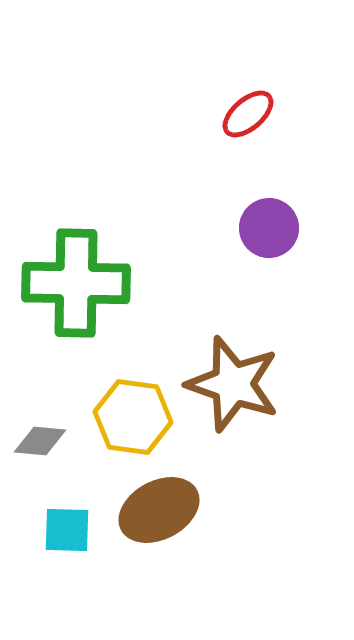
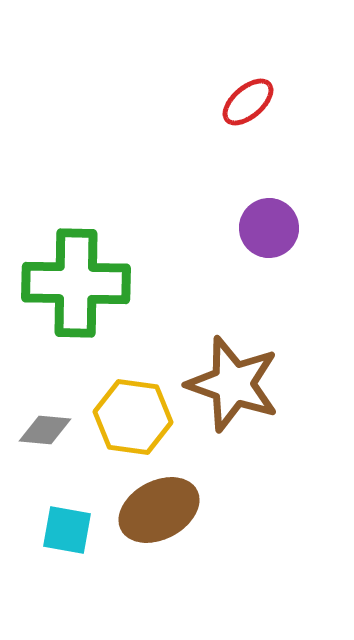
red ellipse: moved 12 px up
gray diamond: moved 5 px right, 11 px up
cyan square: rotated 8 degrees clockwise
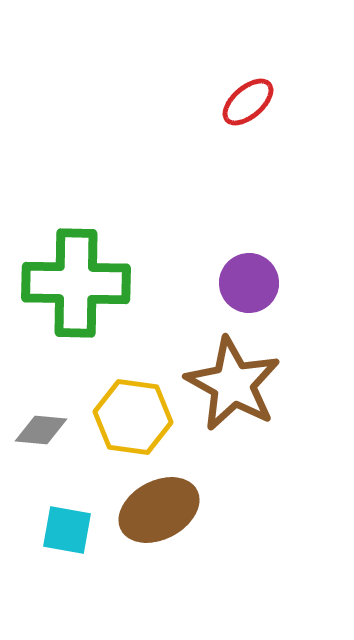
purple circle: moved 20 px left, 55 px down
brown star: rotated 10 degrees clockwise
gray diamond: moved 4 px left
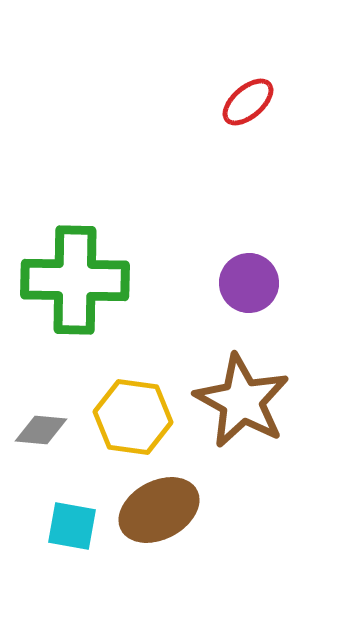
green cross: moved 1 px left, 3 px up
brown star: moved 9 px right, 17 px down
cyan square: moved 5 px right, 4 px up
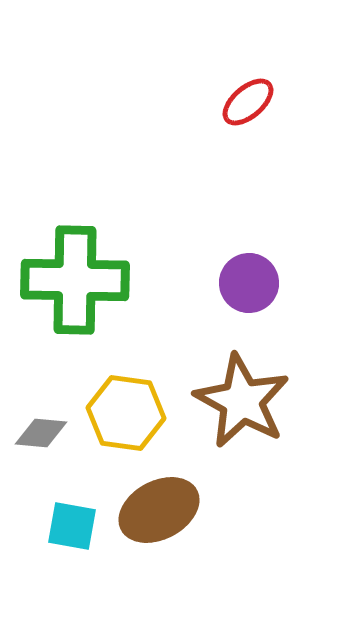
yellow hexagon: moved 7 px left, 4 px up
gray diamond: moved 3 px down
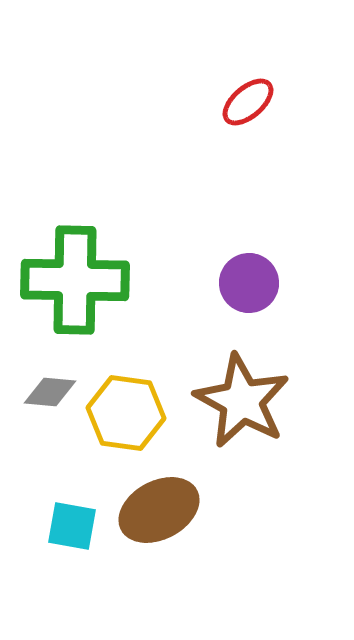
gray diamond: moved 9 px right, 41 px up
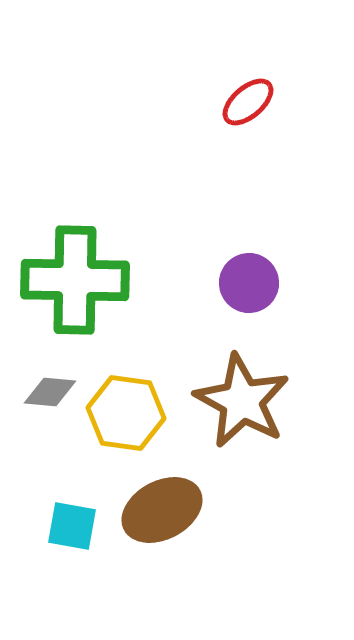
brown ellipse: moved 3 px right
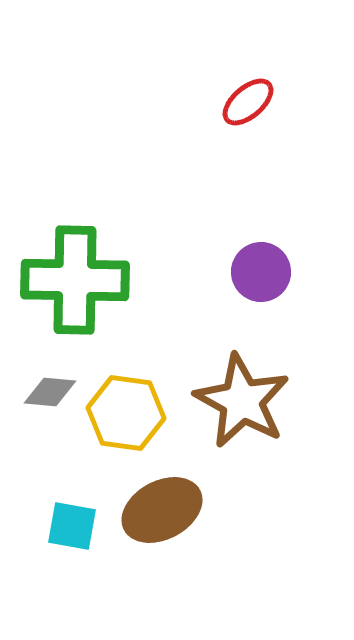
purple circle: moved 12 px right, 11 px up
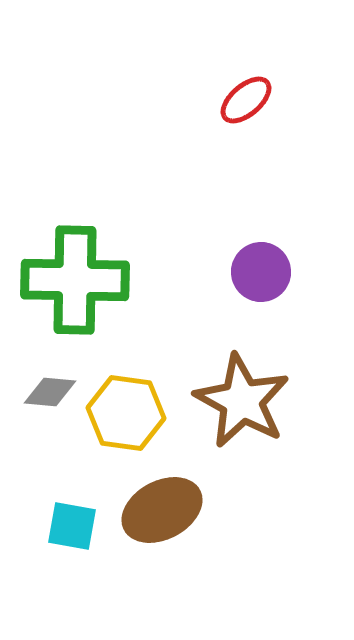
red ellipse: moved 2 px left, 2 px up
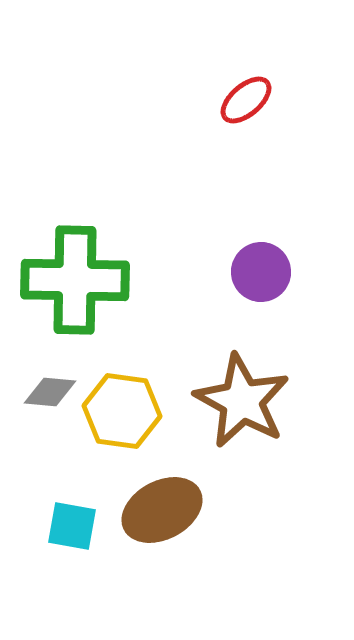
yellow hexagon: moved 4 px left, 2 px up
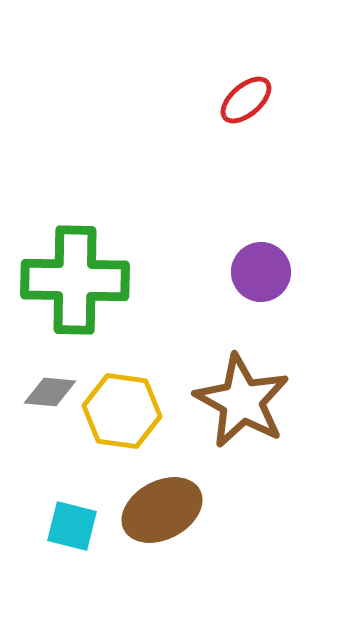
cyan square: rotated 4 degrees clockwise
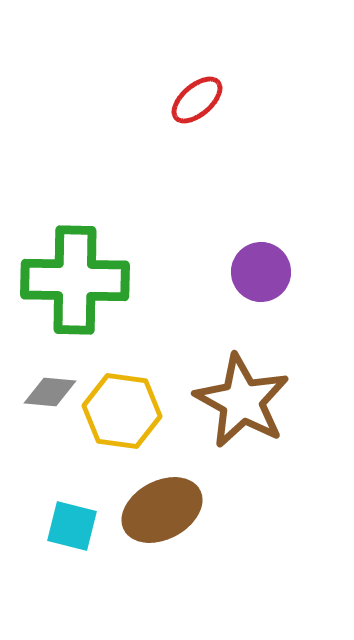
red ellipse: moved 49 px left
